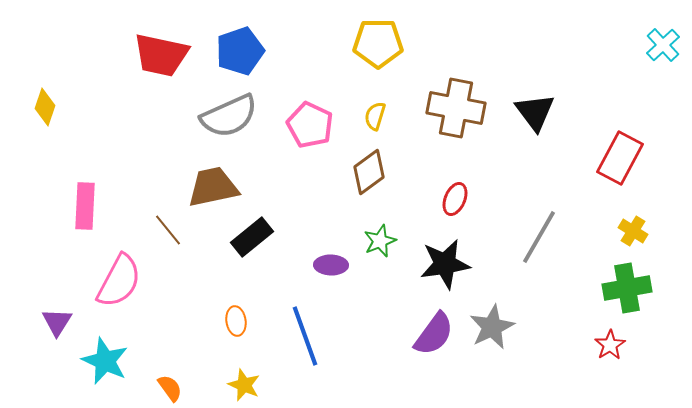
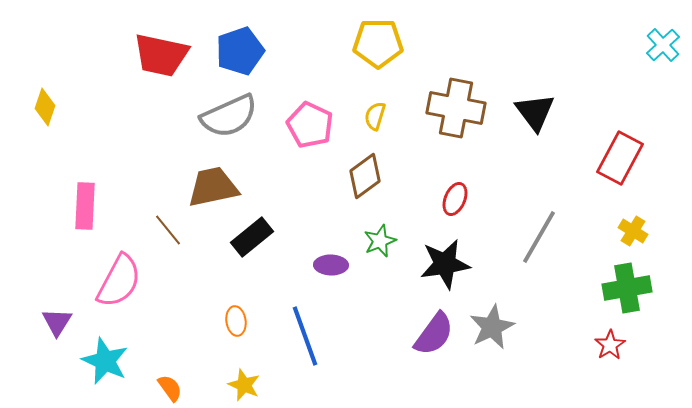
brown diamond: moved 4 px left, 4 px down
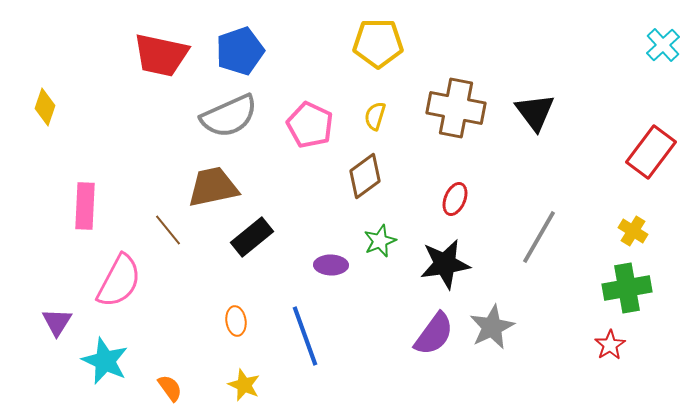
red rectangle: moved 31 px right, 6 px up; rotated 9 degrees clockwise
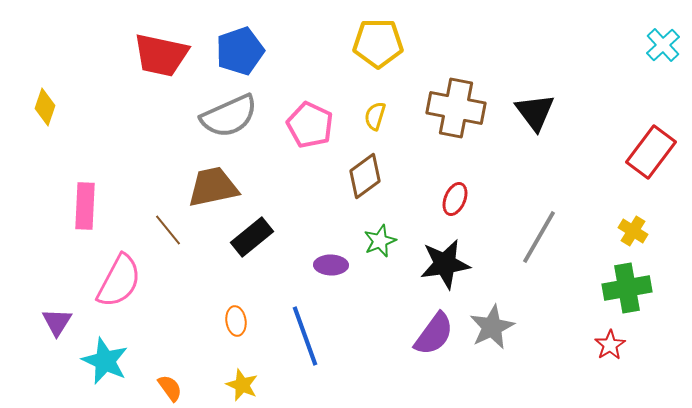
yellow star: moved 2 px left
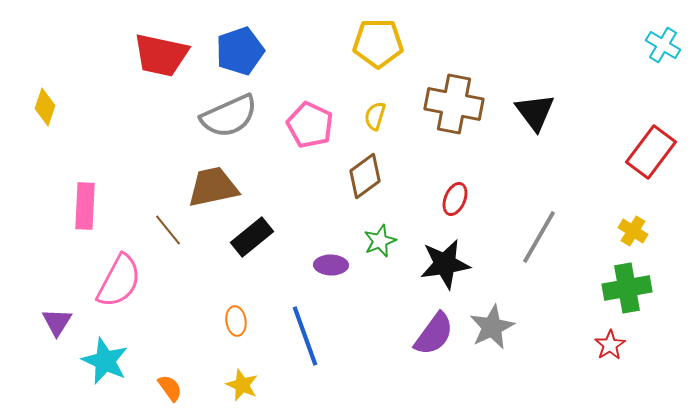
cyan cross: rotated 16 degrees counterclockwise
brown cross: moved 2 px left, 4 px up
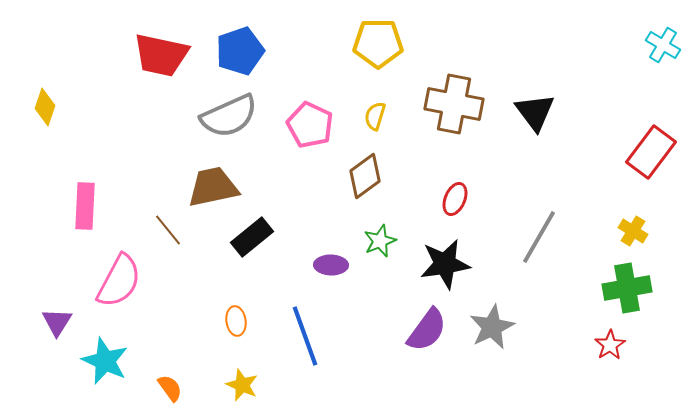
purple semicircle: moved 7 px left, 4 px up
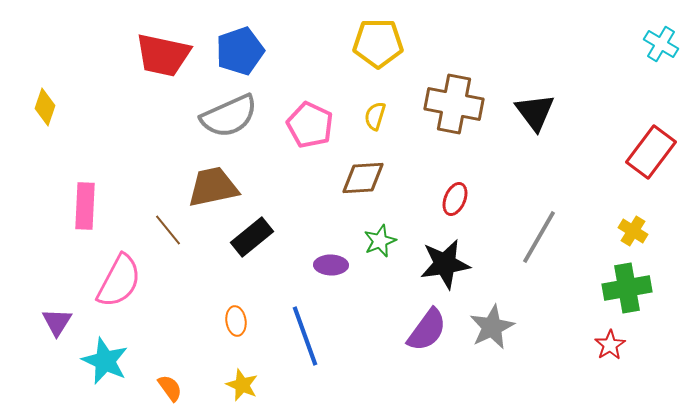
cyan cross: moved 2 px left, 1 px up
red trapezoid: moved 2 px right
brown diamond: moved 2 px left, 2 px down; rotated 33 degrees clockwise
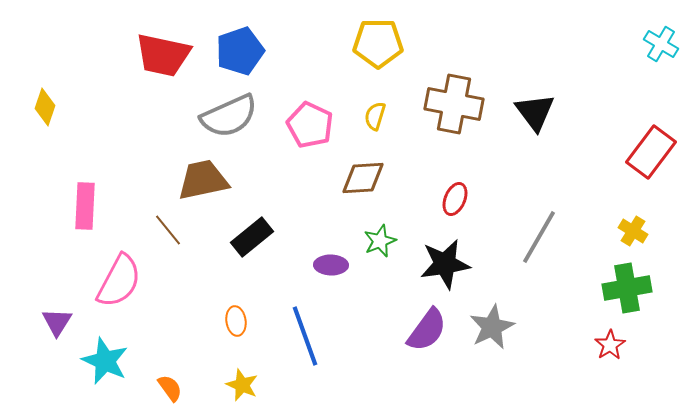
brown trapezoid: moved 10 px left, 7 px up
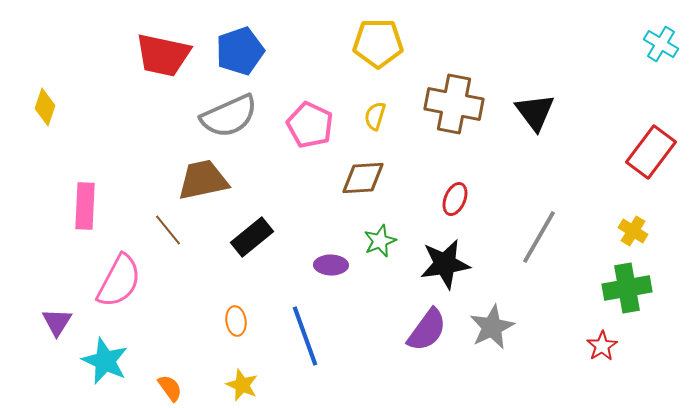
red star: moved 8 px left, 1 px down
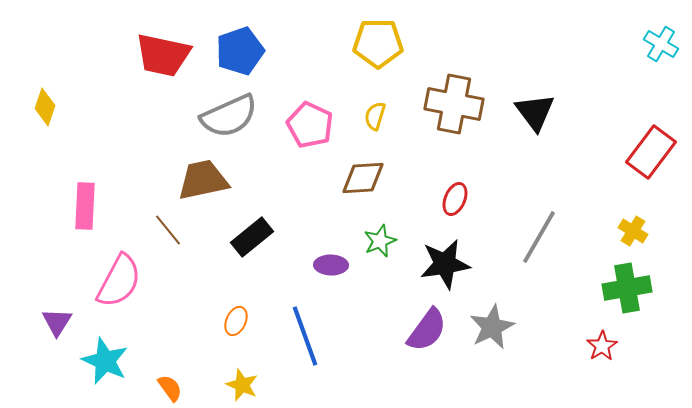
orange ellipse: rotated 32 degrees clockwise
